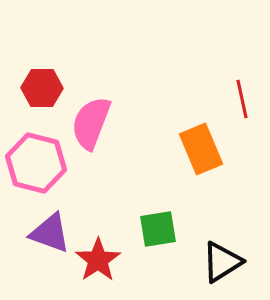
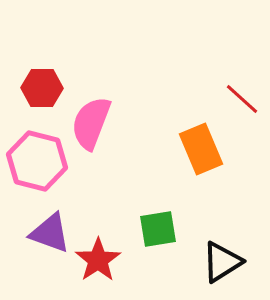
red line: rotated 36 degrees counterclockwise
pink hexagon: moved 1 px right, 2 px up
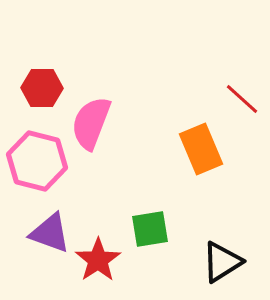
green square: moved 8 px left
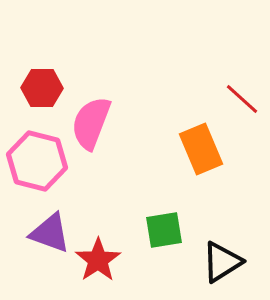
green square: moved 14 px right, 1 px down
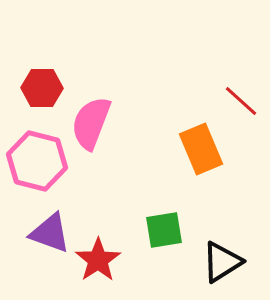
red line: moved 1 px left, 2 px down
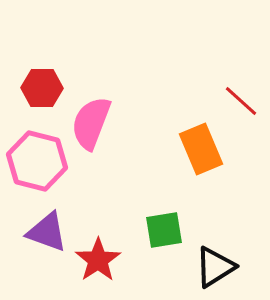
purple triangle: moved 3 px left, 1 px up
black triangle: moved 7 px left, 5 px down
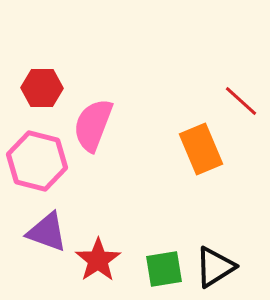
pink semicircle: moved 2 px right, 2 px down
green square: moved 39 px down
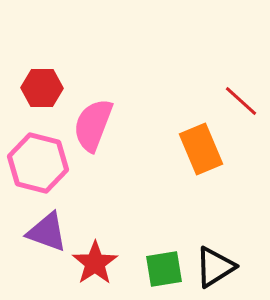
pink hexagon: moved 1 px right, 2 px down
red star: moved 3 px left, 3 px down
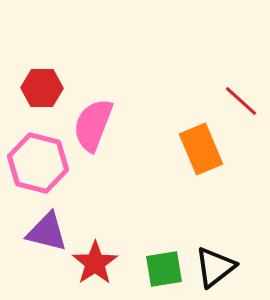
purple triangle: rotated 6 degrees counterclockwise
black triangle: rotated 6 degrees counterclockwise
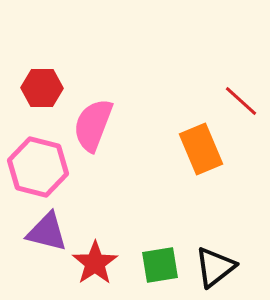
pink hexagon: moved 4 px down
green square: moved 4 px left, 4 px up
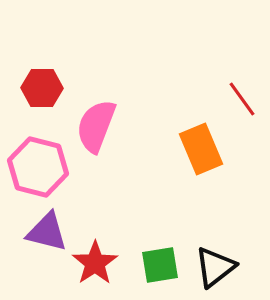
red line: moved 1 px right, 2 px up; rotated 12 degrees clockwise
pink semicircle: moved 3 px right, 1 px down
